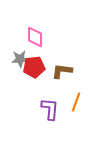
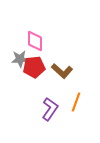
pink diamond: moved 4 px down
brown L-shape: rotated 145 degrees counterclockwise
purple L-shape: rotated 30 degrees clockwise
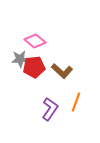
pink diamond: rotated 50 degrees counterclockwise
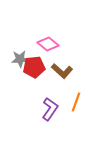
pink diamond: moved 13 px right, 3 px down
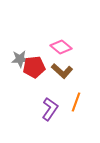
pink diamond: moved 13 px right, 3 px down
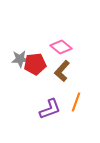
red pentagon: moved 1 px right, 3 px up
brown L-shape: rotated 90 degrees clockwise
purple L-shape: rotated 35 degrees clockwise
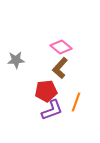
gray star: moved 4 px left, 1 px down
red pentagon: moved 11 px right, 27 px down
brown L-shape: moved 2 px left, 3 px up
purple L-shape: moved 2 px right, 1 px down
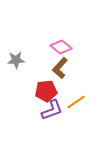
orange line: rotated 36 degrees clockwise
